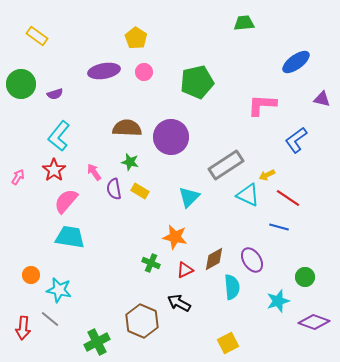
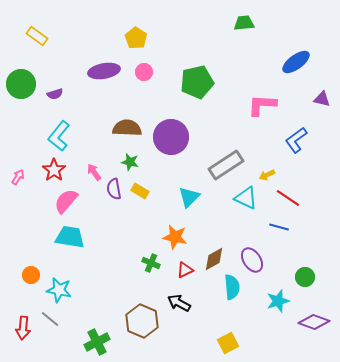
cyan triangle at (248, 195): moved 2 px left, 3 px down
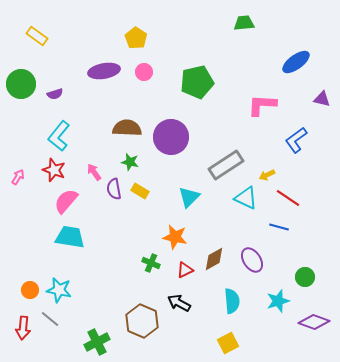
red star at (54, 170): rotated 15 degrees counterclockwise
orange circle at (31, 275): moved 1 px left, 15 px down
cyan semicircle at (232, 287): moved 14 px down
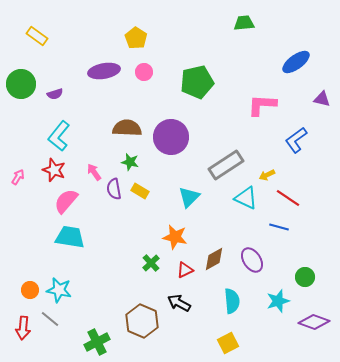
green cross at (151, 263): rotated 24 degrees clockwise
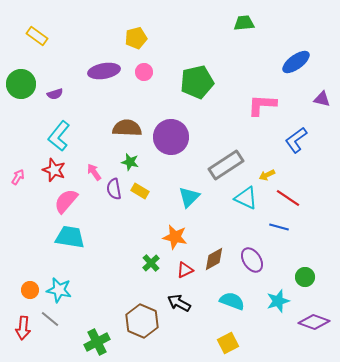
yellow pentagon at (136, 38): rotated 25 degrees clockwise
cyan semicircle at (232, 301): rotated 65 degrees counterclockwise
